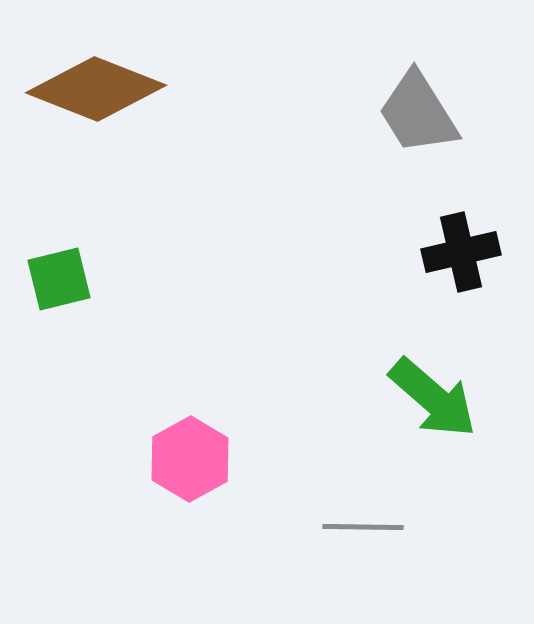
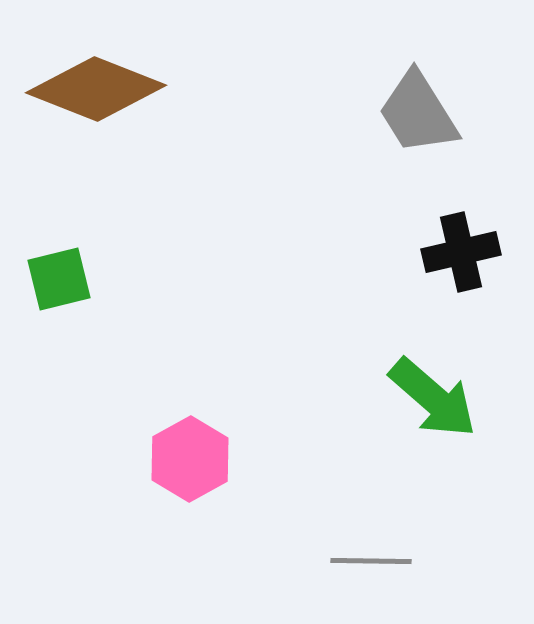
gray line: moved 8 px right, 34 px down
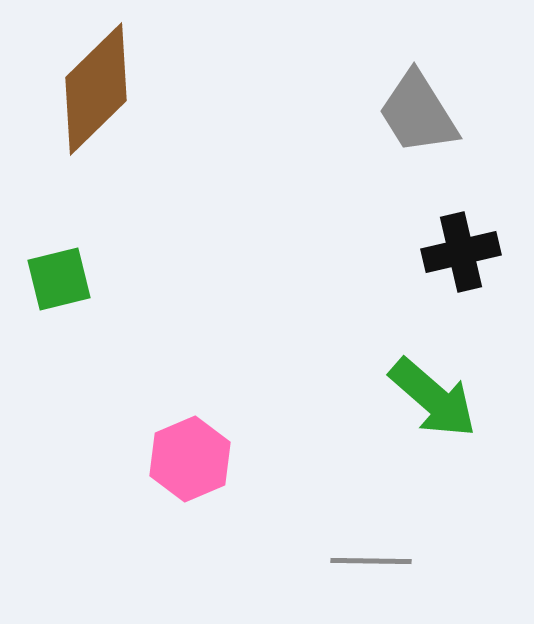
brown diamond: rotated 66 degrees counterclockwise
pink hexagon: rotated 6 degrees clockwise
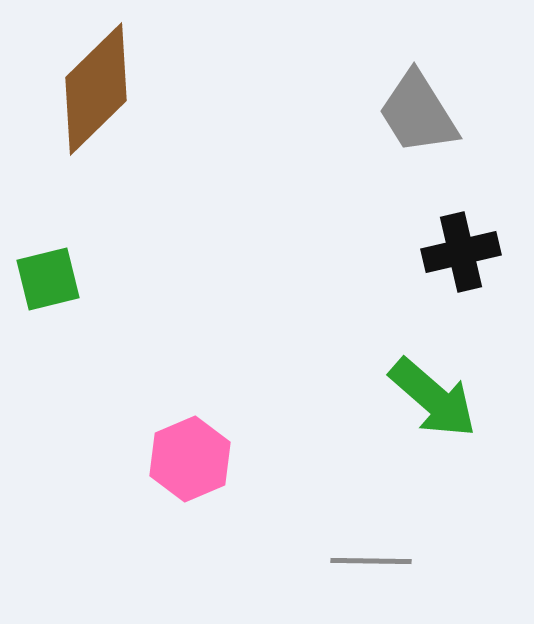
green square: moved 11 px left
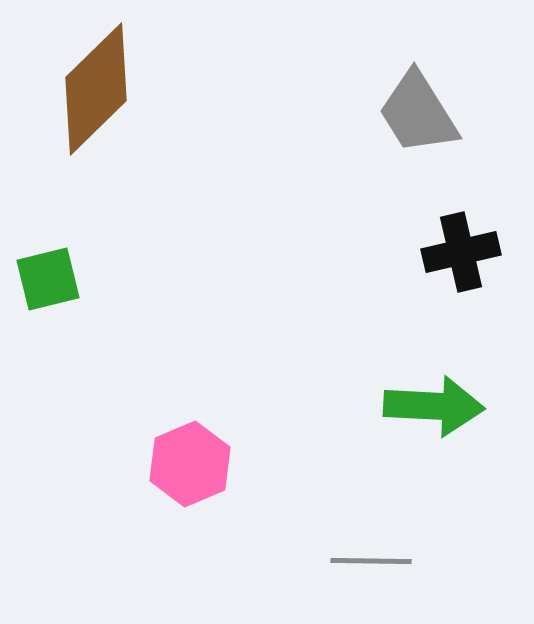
green arrow: moved 1 px right, 8 px down; rotated 38 degrees counterclockwise
pink hexagon: moved 5 px down
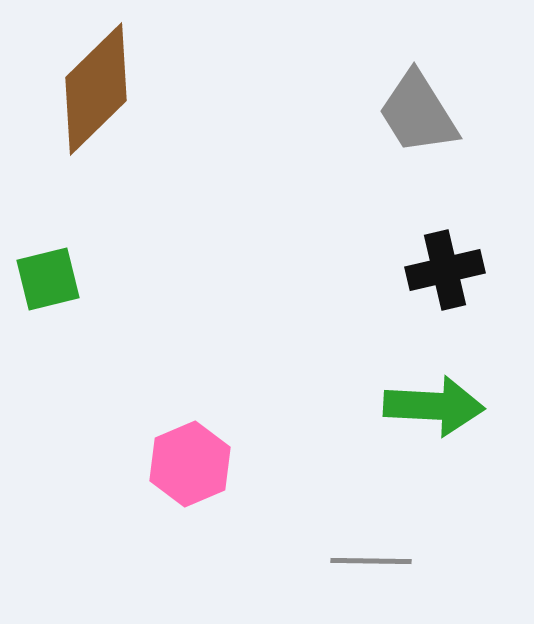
black cross: moved 16 px left, 18 px down
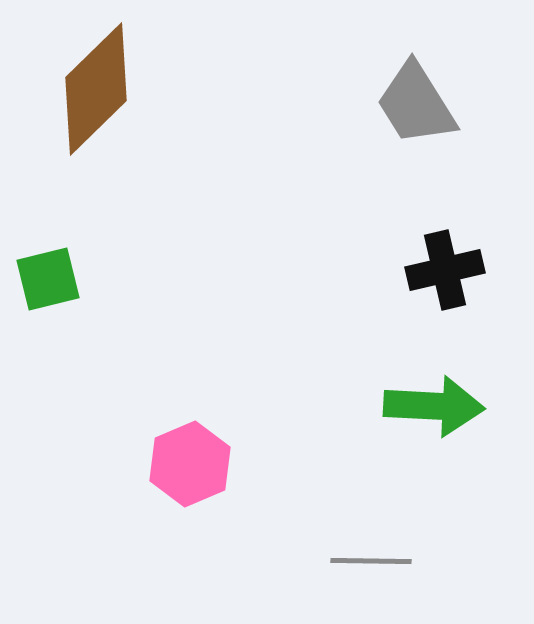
gray trapezoid: moved 2 px left, 9 px up
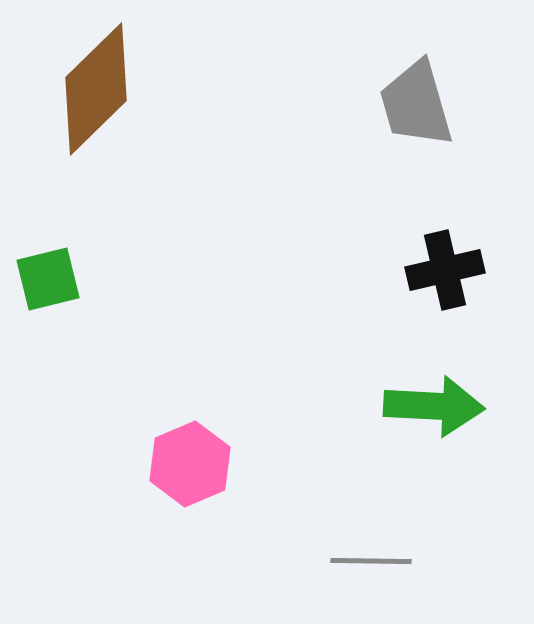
gray trapezoid: rotated 16 degrees clockwise
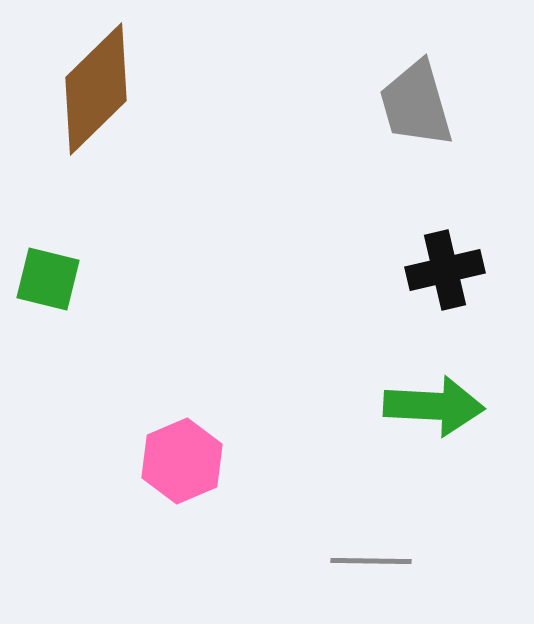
green square: rotated 28 degrees clockwise
pink hexagon: moved 8 px left, 3 px up
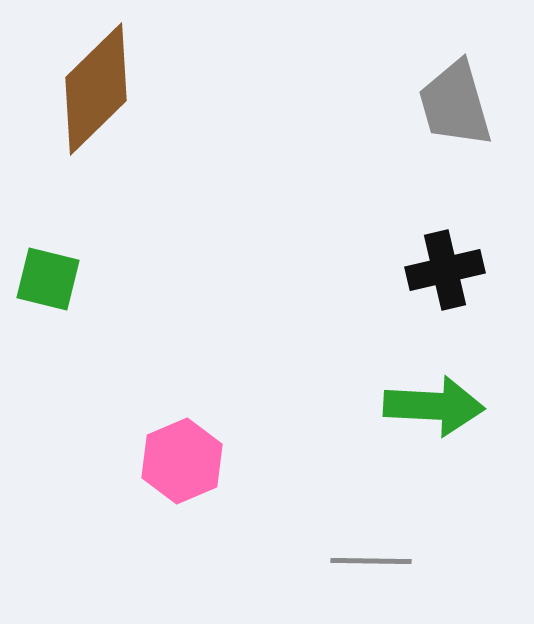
gray trapezoid: moved 39 px right
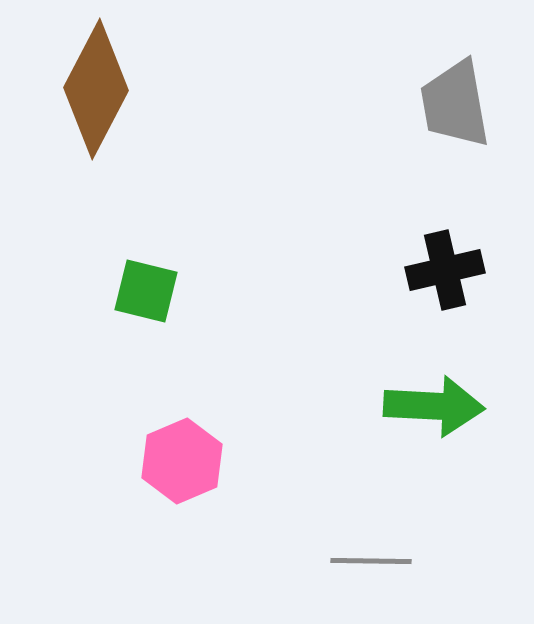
brown diamond: rotated 18 degrees counterclockwise
gray trapezoid: rotated 6 degrees clockwise
green square: moved 98 px right, 12 px down
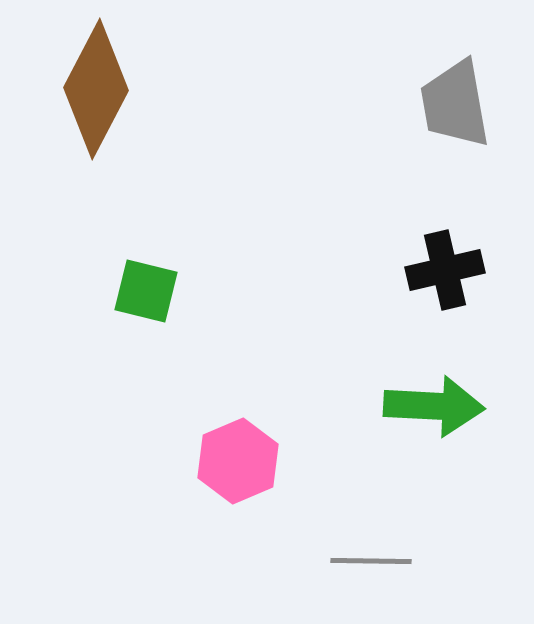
pink hexagon: moved 56 px right
